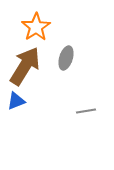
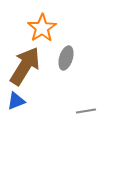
orange star: moved 6 px right, 1 px down
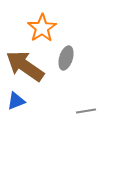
brown arrow: rotated 87 degrees counterclockwise
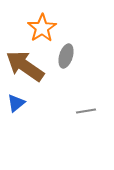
gray ellipse: moved 2 px up
blue triangle: moved 2 px down; rotated 18 degrees counterclockwise
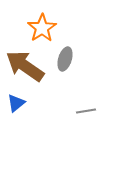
gray ellipse: moved 1 px left, 3 px down
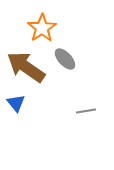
gray ellipse: rotated 60 degrees counterclockwise
brown arrow: moved 1 px right, 1 px down
blue triangle: rotated 30 degrees counterclockwise
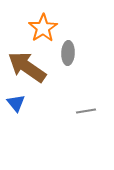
orange star: moved 1 px right
gray ellipse: moved 3 px right, 6 px up; rotated 45 degrees clockwise
brown arrow: moved 1 px right
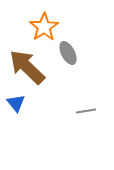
orange star: moved 1 px right, 1 px up
gray ellipse: rotated 30 degrees counterclockwise
brown arrow: rotated 9 degrees clockwise
